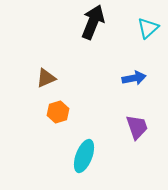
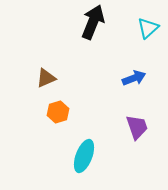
blue arrow: rotated 10 degrees counterclockwise
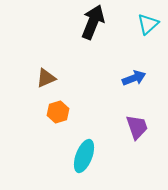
cyan triangle: moved 4 px up
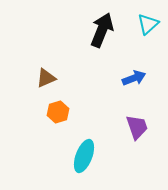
black arrow: moved 9 px right, 8 px down
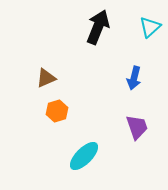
cyan triangle: moved 2 px right, 3 px down
black arrow: moved 4 px left, 3 px up
blue arrow: rotated 125 degrees clockwise
orange hexagon: moved 1 px left, 1 px up
cyan ellipse: rotated 24 degrees clockwise
